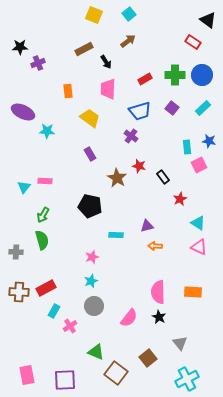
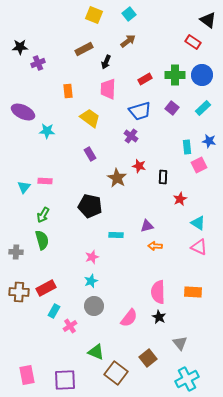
black arrow at (106, 62): rotated 56 degrees clockwise
black rectangle at (163, 177): rotated 40 degrees clockwise
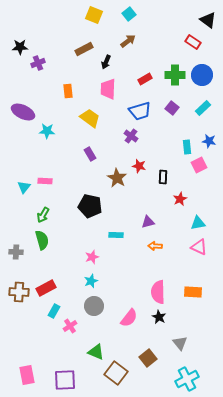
cyan triangle at (198, 223): rotated 42 degrees counterclockwise
purple triangle at (147, 226): moved 1 px right, 4 px up
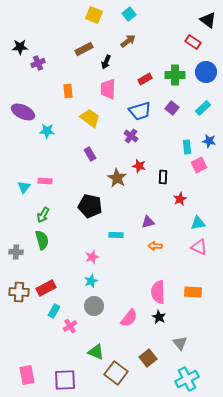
blue circle at (202, 75): moved 4 px right, 3 px up
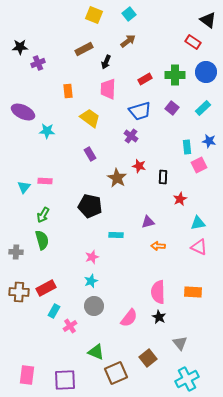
orange arrow at (155, 246): moved 3 px right
brown square at (116, 373): rotated 30 degrees clockwise
pink rectangle at (27, 375): rotated 18 degrees clockwise
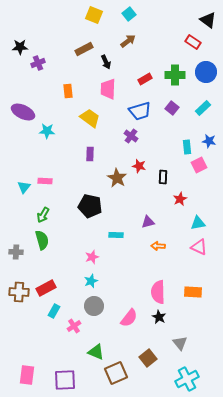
black arrow at (106, 62): rotated 48 degrees counterclockwise
purple rectangle at (90, 154): rotated 32 degrees clockwise
pink cross at (70, 326): moved 4 px right
